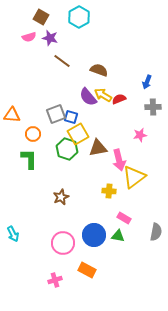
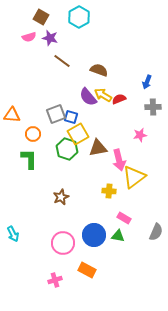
gray semicircle: rotated 12 degrees clockwise
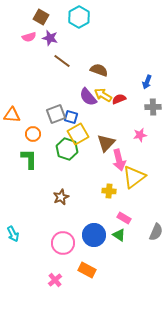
brown triangle: moved 8 px right, 5 px up; rotated 36 degrees counterclockwise
green triangle: moved 1 px right, 1 px up; rotated 24 degrees clockwise
pink cross: rotated 24 degrees counterclockwise
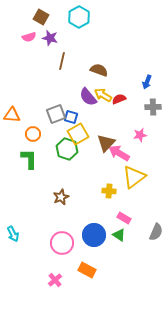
brown line: rotated 66 degrees clockwise
pink arrow: moved 7 px up; rotated 135 degrees clockwise
pink circle: moved 1 px left
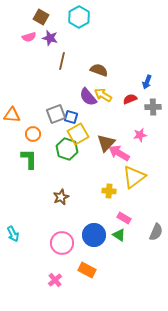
red semicircle: moved 11 px right
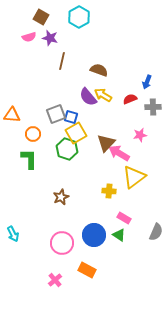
yellow square: moved 2 px left, 1 px up
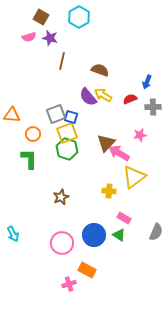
brown semicircle: moved 1 px right
yellow square: moved 9 px left; rotated 10 degrees clockwise
pink cross: moved 14 px right, 4 px down; rotated 24 degrees clockwise
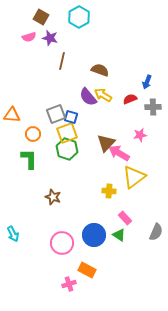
brown star: moved 8 px left; rotated 28 degrees counterclockwise
pink rectangle: moved 1 px right; rotated 16 degrees clockwise
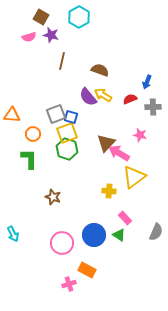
purple star: moved 1 px right, 3 px up
pink star: rotated 24 degrees clockwise
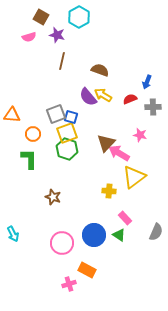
purple star: moved 6 px right
